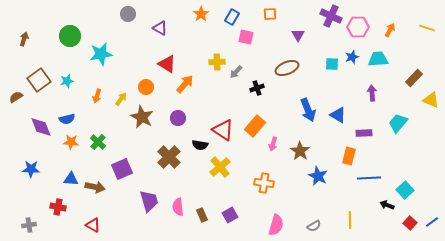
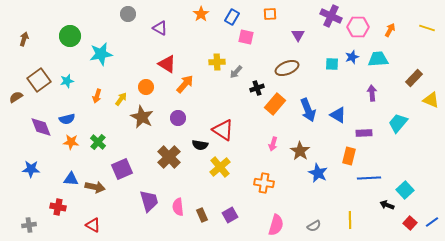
orange rectangle at (255, 126): moved 20 px right, 22 px up
blue star at (318, 176): moved 3 px up
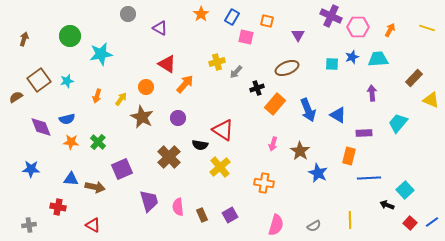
orange square at (270, 14): moved 3 px left, 7 px down; rotated 16 degrees clockwise
yellow cross at (217, 62): rotated 14 degrees counterclockwise
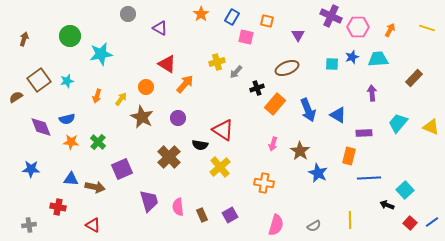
yellow triangle at (431, 100): moved 27 px down
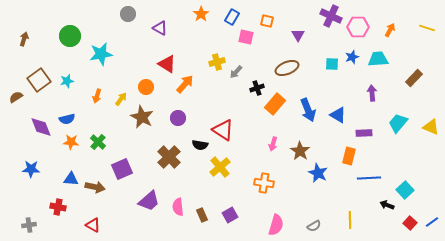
purple trapezoid at (149, 201): rotated 65 degrees clockwise
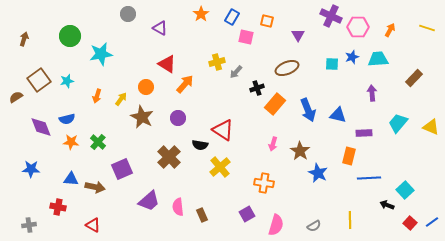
blue triangle at (338, 115): rotated 18 degrees counterclockwise
purple square at (230, 215): moved 17 px right, 1 px up
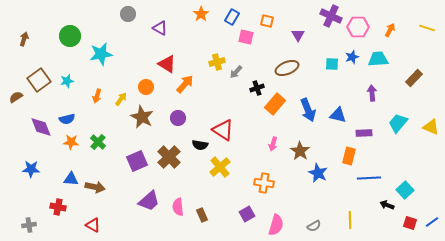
purple square at (122, 169): moved 15 px right, 8 px up
red square at (410, 223): rotated 24 degrees counterclockwise
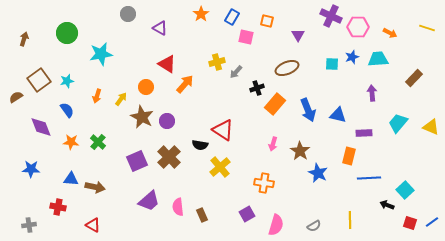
orange arrow at (390, 30): moved 3 px down; rotated 88 degrees clockwise
green circle at (70, 36): moved 3 px left, 3 px up
purple circle at (178, 118): moved 11 px left, 3 px down
blue semicircle at (67, 119): moved 9 px up; rotated 112 degrees counterclockwise
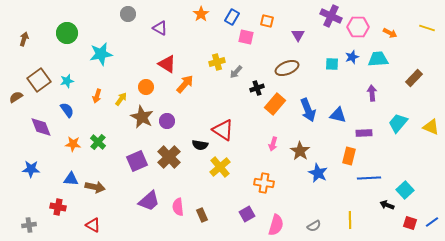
orange star at (71, 142): moved 2 px right, 2 px down
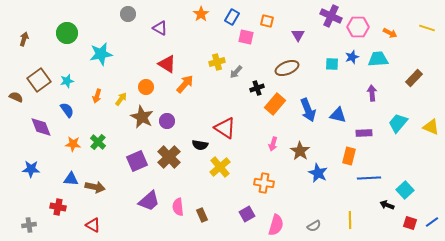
brown semicircle at (16, 97): rotated 56 degrees clockwise
red triangle at (223, 130): moved 2 px right, 2 px up
